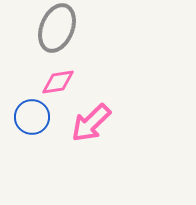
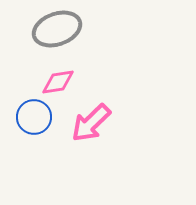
gray ellipse: moved 1 px down; rotated 48 degrees clockwise
blue circle: moved 2 px right
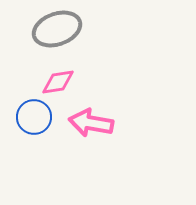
pink arrow: rotated 54 degrees clockwise
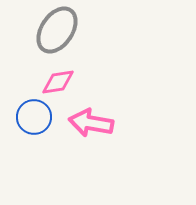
gray ellipse: moved 1 px down; rotated 36 degrees counterclockwise
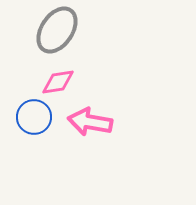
pink arrow: moved 1 px left, 1 px up
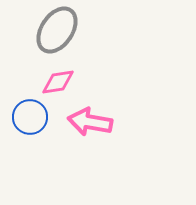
blue circle: moved 4 px left
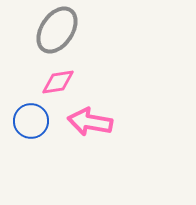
blue circle: moved 1 px right, 4 px down
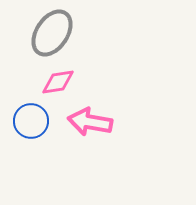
gray ellipse: moved 5 px left, 3 px down
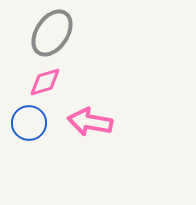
pink diamond: moved 13 px left; rotated 8 degrees counterclockwise
blue circle: moved 2 px left, 2 px down
